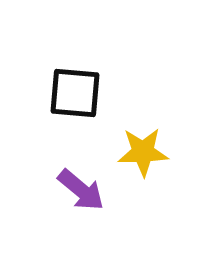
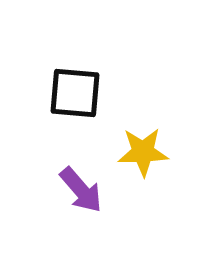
purple arrow: rotated 9 degrees clockwise
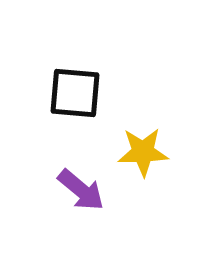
purple arrow: rotated 9 degrees counterclockwise
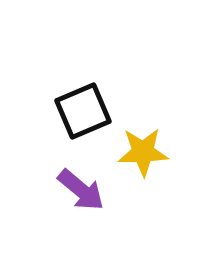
black square: moved 8 px right, 18 px down; rotated 28 degrees counterclockwise
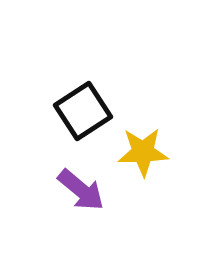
black square: rotated 10 degrees counterclockwise
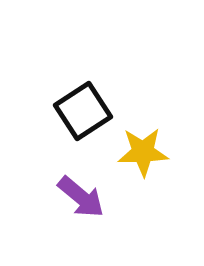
purple arrow: moved 7 px down
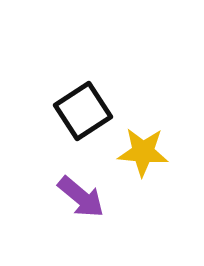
yellow star: rotated 6 degrees clockwise
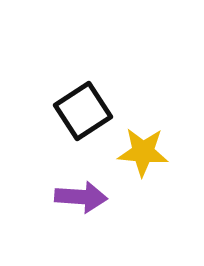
purple arrow: rotated 36 degrees counterclockwise
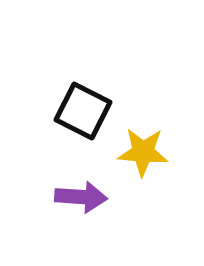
black square: rotated 30 degrees counterclockwise
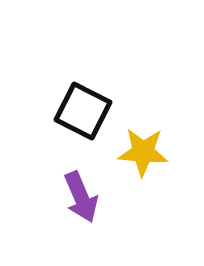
purple arrow: rotated 63 degrees clockwise
